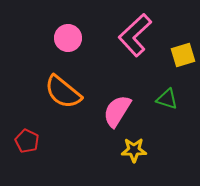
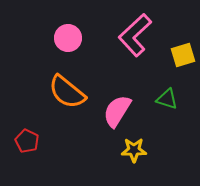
orange semicircle: moved 4 px right
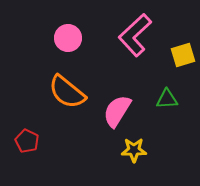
green triangle: rotated 20 degrees counterclockwise
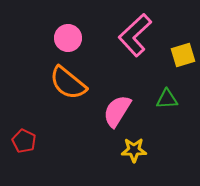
orange semicircle: moved 1 px right, 9 px up
red pentagon: moved 3 px left
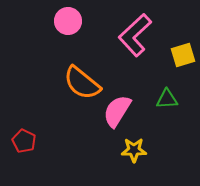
pink circle: moved 17 px up
orange semicircle: moved 14 px right
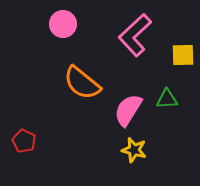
pink circle: moved 5 px left, 3 px down
yellow square: rotated 15 degrees clockwise
pink semicircle: moved 11 px right, 1 px up
yellow star: rotated 15 degrees clockwise
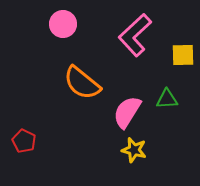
pink semicircle: moved 1 px left, 2 px down
